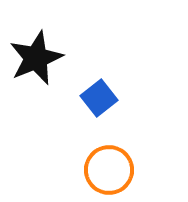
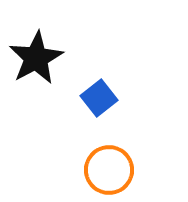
black star: rotated 6 degrees counterclockwise
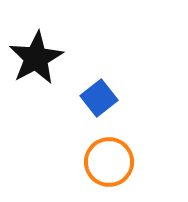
orange circle: moved 8 px up
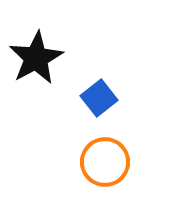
orange circle: moved 4 px left
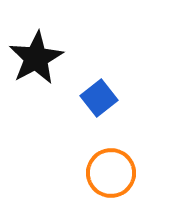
orange circle: moved 6 px right, 11 px down
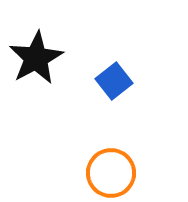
blue square: moved 15 px right, 17 px up
